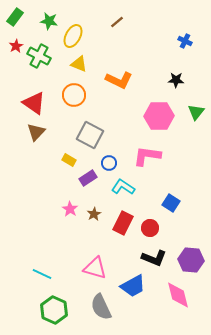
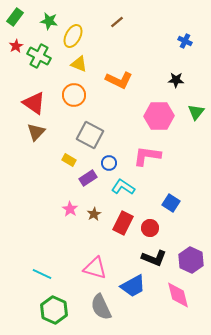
purple hexagon: rotated 20 degrees clockwise
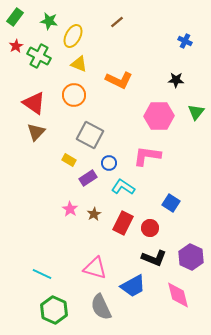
purple hexagon: moved 3 px up
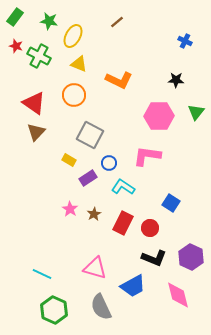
red star: rotated 24 degrees counterclockwise
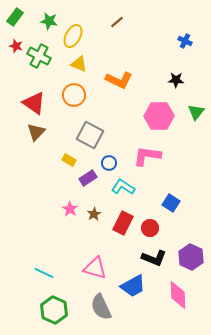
cyan line: moved 2 px right, 1 px up
pink diamond: rotated 12 degrees clockwise
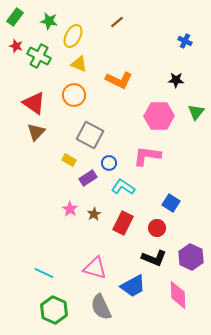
red circle: moved 7 px right
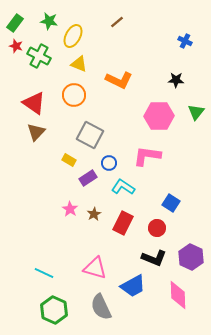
green rectangle: moved 6 px down
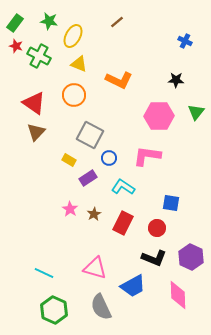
blue circle: moved 5 px up
blue square: rotated 24 degrees counterclockwise
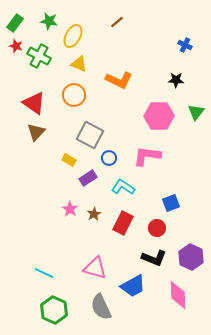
blue cross: moved 4 px down
blue square: rotated 30 degrees counterclockwise
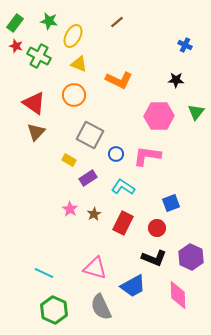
blue circle: moved 7 px right, 4 px up
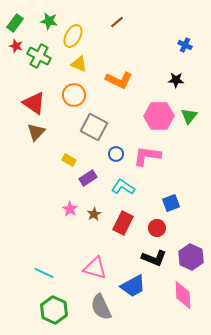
green triangle: moved 7 px left, 4 px down
gray square: moved 4 px right, 8 px up
pink diamond: moved 5 px right
